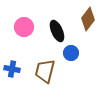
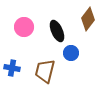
blue cross: moved 1 px up
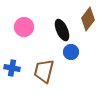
black ellipse: moved 5 px right, 1 px up
blue circle: moved 1 px up
brown trapezoid: moved 1 px left
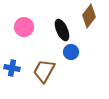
brown diamond: moved 1 px right, 3 px up
brown trapezoid: rotated 15 degrees clockwise
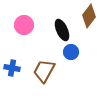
pink circle: moved 2 px up
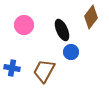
brown diamond: moved 2 px right, 1 px down
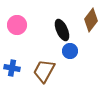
brown diamond: moved 3 px down
pink circle: moved 7 px left
blue circle: moved 1 px left, 1 px up
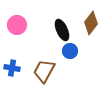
brown diamond: moved 3 px down
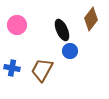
brown diamond: moved 4 px up
brown trapezoid: moved 2 px left, 1 px up
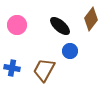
black ellipse: moved 2 px left, 4 px up; rotated 25 degrees counterclockwise
brown trapezoid: moved 2 px right
